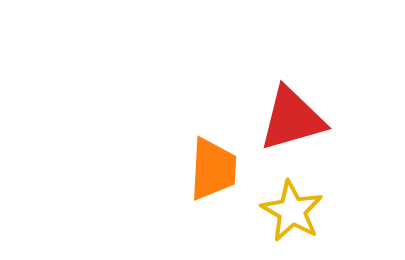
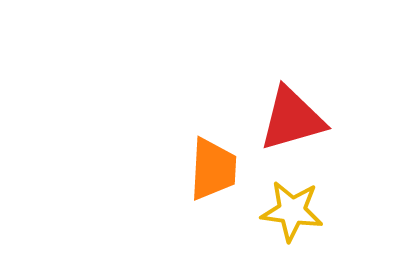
yellow star: rotated 22 degrees counterclockwise
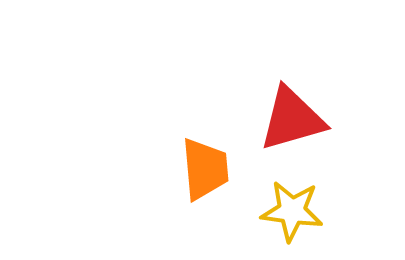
orange trapezoid: moved 8 px left; rotated 8 degrees counterclockwise
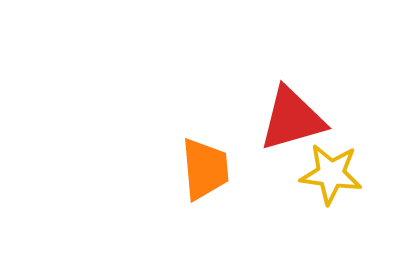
yellow star: moved 39 px right, 37 px up
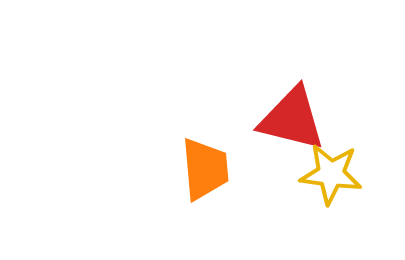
red triangle: rotated 30 degrees clockwise
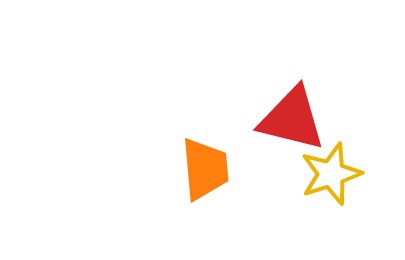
yellow star: rotated 26 degrees counterclockwise
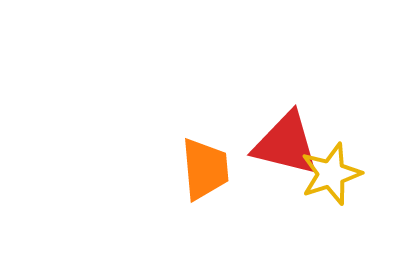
red triangle: moved 6 px left, 25 px down
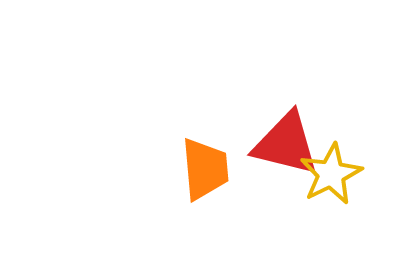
yellow star: rotated 8 degrees counterclockwise
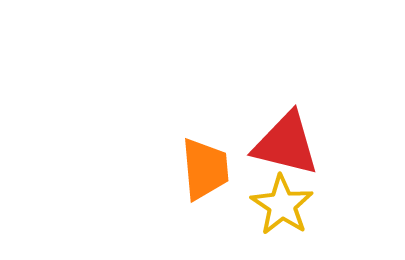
yellow star: moved 49 px left, 31 px down; rotated 12 degrees counterclockwise
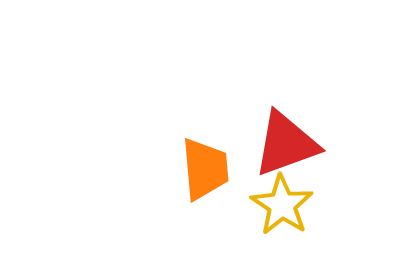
red triangle: rotated 34 degrees counterclockwise
